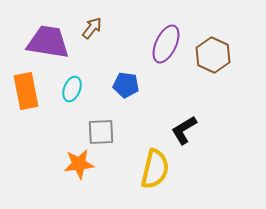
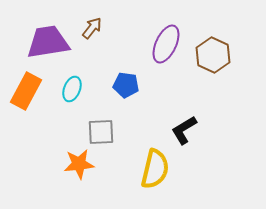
purple trapezoid: rotated 18 degrees counterclockwise
orange rectangle: rotated 39 degrees clockwise
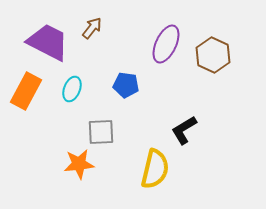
purple trapezoid: rotated 36 degrees clockwise
